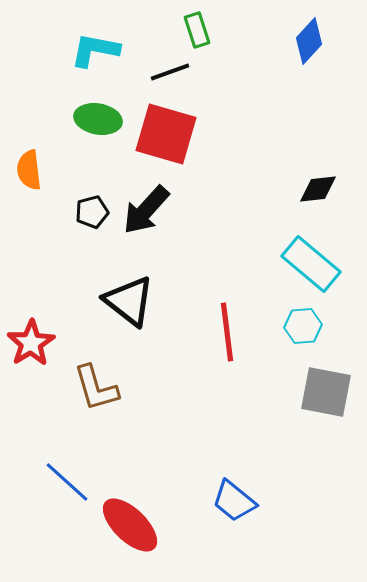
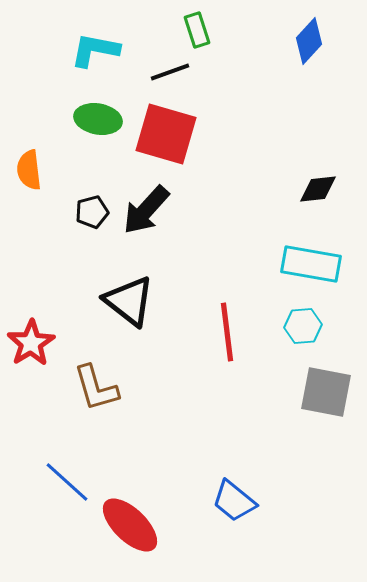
cyan rectangle: rotated 30 degrees counterclockwise
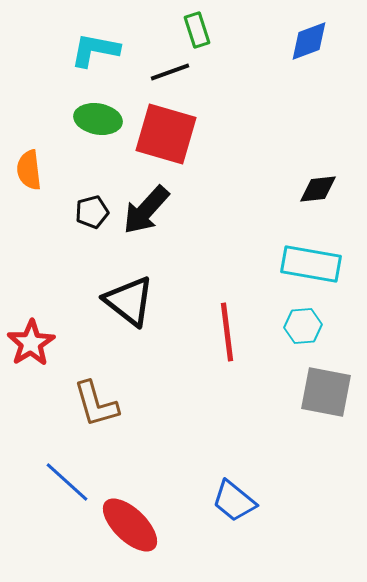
blue diamond: rotated 27 degrees clockwise
brown L-shape: moved 16 px down
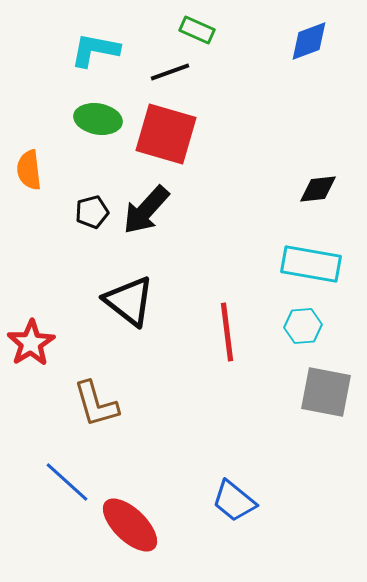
green rectangle: rotated 48 degrees counterclockwise
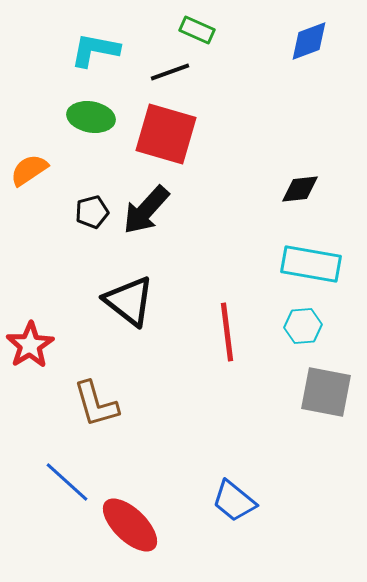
green ellipse: moved 7 px left, 2 px up
orange semicircle: rotated 63 degrees clockwise
black diamond: moved 18 px left
red star: moved 1 px left, 2 px down
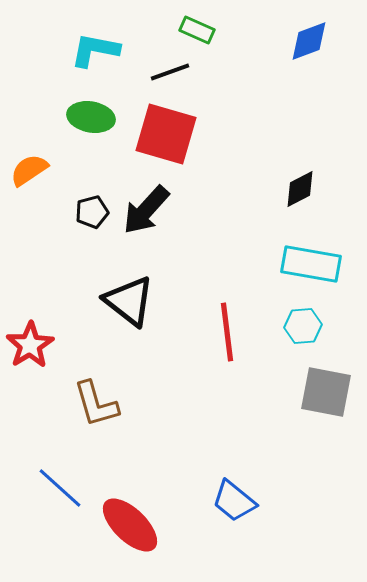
black diamond: rotated 21 degrees counterclockwise
blue line: moved 7 px left, 6 px down
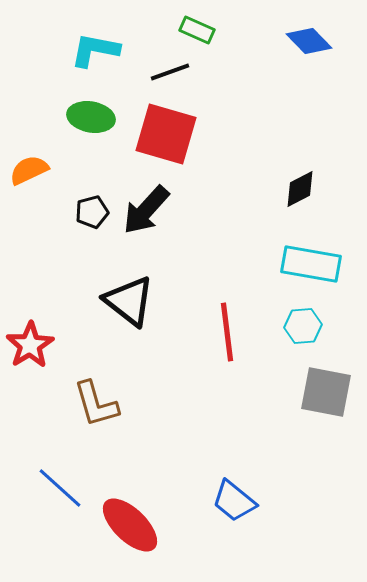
blue diamond: rotated 66 degrees clockwise
orange semicircle: rotated 9 degrees clockwise
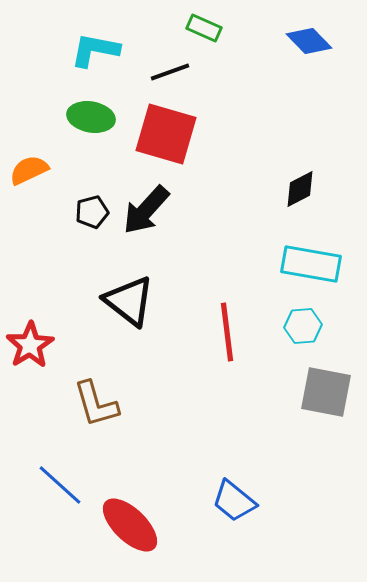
green rectangle: moved 7 px right, 2 px up
blue line: moved 3 px up
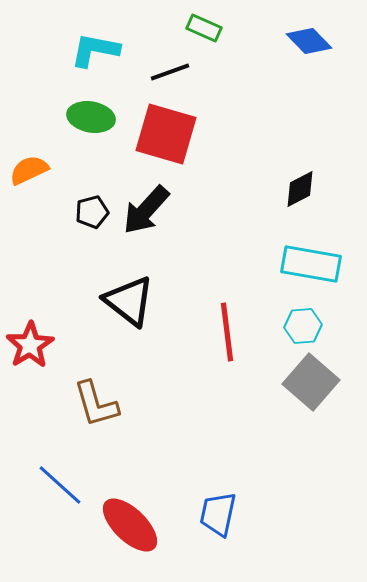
gray square: moved 15 px left, 10 px up; rotated 30 degrees clockwise
blue trapezoid: moved 16 px left, 13 px down; rotated 63 degrees clockwise
